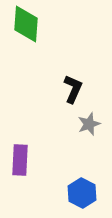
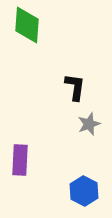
green diamond: moved 1 px right, 1 px down
black L-shape: moved 2 px right, 2 px up; rotated 16 degrees counterclockwise
blue hexagon: moved 2 px right, 2 px up
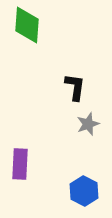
gray star: moved 1 px left
purple rectangle: moved 4 px down
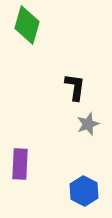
green diamond: rotated 12 degrees clockwise
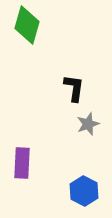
black L-shape: moved 1 px left, 1 px down
purple rectangle: moved 2 px right, 1 px up
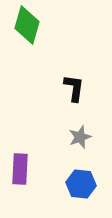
gray star: moved 8 px left, 13 px down
purple rectangle: moved 2 px left, 6 px down
blue hexagon: moved 3 px left, 7 px up; rotated 20 degrees counterclockwise
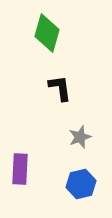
green diamond: moved 20 px right, 8 px down
black L-shape: moved 14 px left; rotated 16 degrees counterclockwise
blue hexagon: rotated 20 degrees counterclockwise
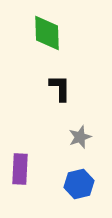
green diamond: rotated 18 degrees counterclockwise
black L-shape: rotated 8 degrees clockwise
blue hexagon: moved 2 px left
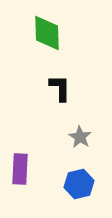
gray star: rotated 20 degrees counterclockwise
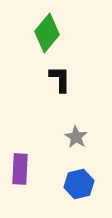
green diamond: rotated 42 degrees clockwise
black L-shape: moved 9 px up
gray star: moved 4 px left
